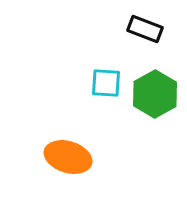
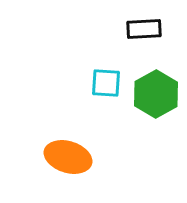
black rectangle: moved 1 px left; rotated 24 degrees counterclockwise
green hexagon: moved 1 px right
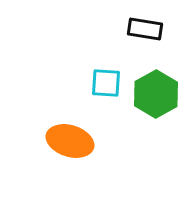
black rectangle: moved 1 px right; rotated 12 degrees clockwise
orange ellipse: moved 2 px right, 16 px up
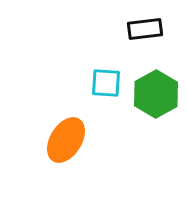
black rectangle: rotated 16 degrees counterclockwise
orange ellipse: moved 4 px left, 1 px up; rotated 75 degrees counterclockwise
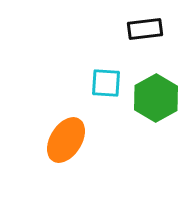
green hexagon: moved 4 px down
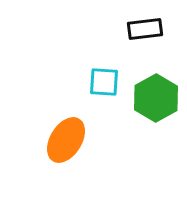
cyan square: moved 2 px left, 1 px up
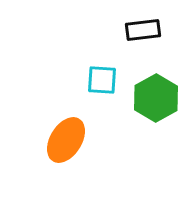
black rectangle: moved 2 px left, 1 px down
cyan square: moved 2 px left, 2 px up
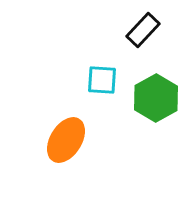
black rectangle: rotated 40 degrees counterclockwise
